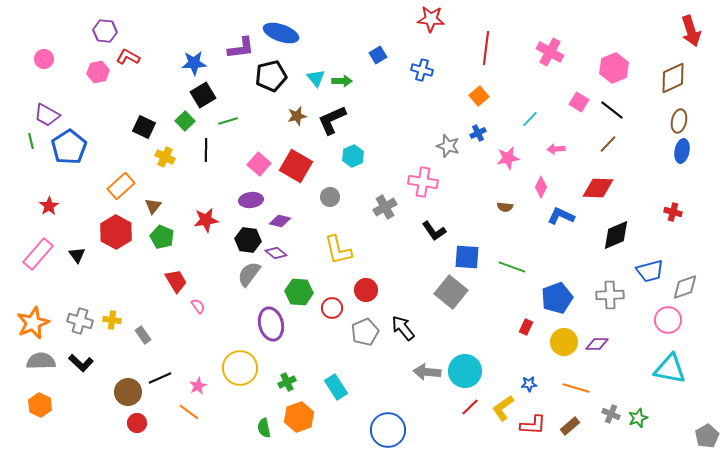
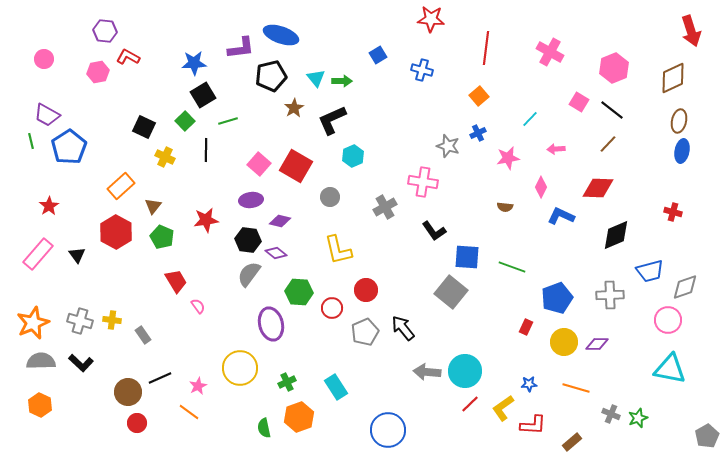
blue ellipse at (281, 33): moved 2 px down
brown star at (297, 116): moved 3 px left, 8 px up; rotated 18 degrees counterclockwise
red line at (470, 407): moved 3 px up
brown rectangle at (570, 426): moved 2 px right, 16 px down
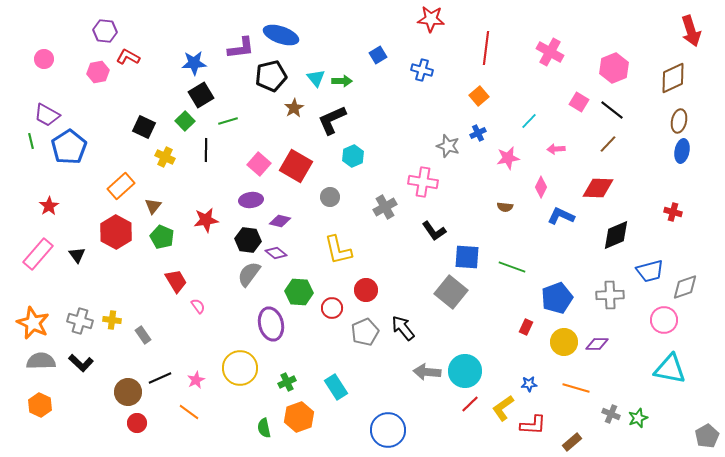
black square at (203, 95): moved 2 px left
cyan line at (530, 119): moved 1 px left, 2 px down
pink circle at (668, 320): moved 4 px left
orange star at (33, 323): rotated 24 degrees counterclockwise
pink star at (198, 386): moved 2 px left, 6 px up
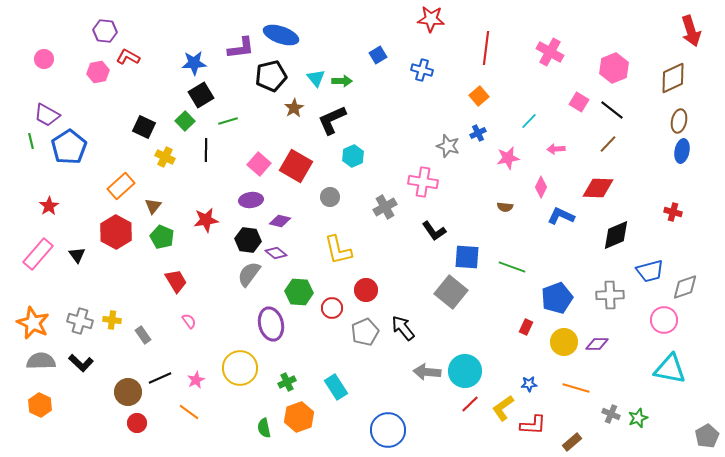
pink semicircle at (198, 306): moved 9 px left, 15 px down
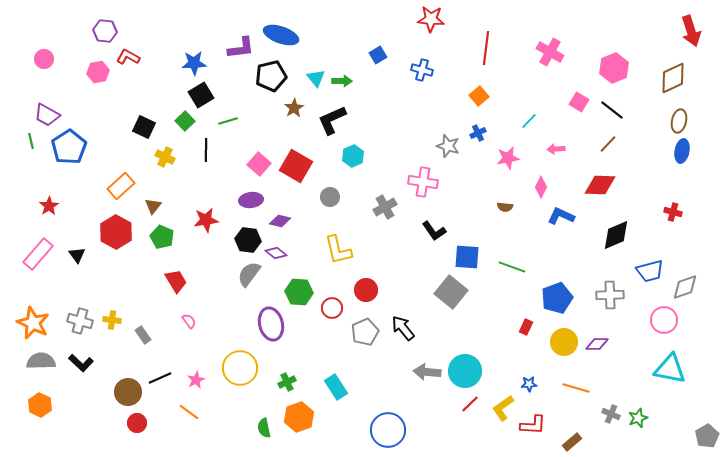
red diamond at (598, 188): moved 2 px right, 3 px up
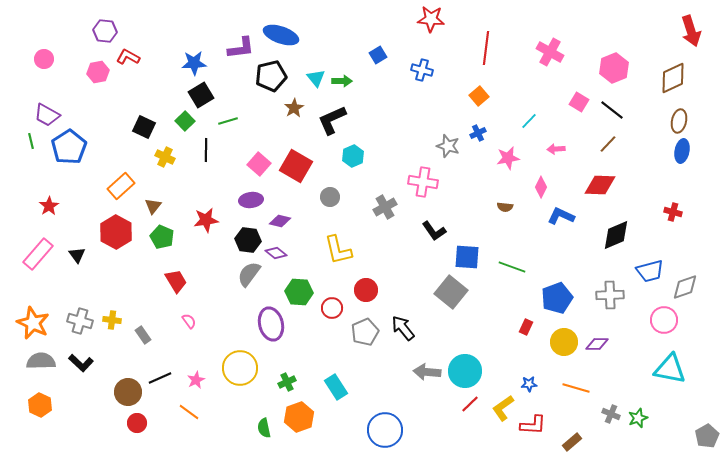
blue circle at (388, 430): moved 3 px left
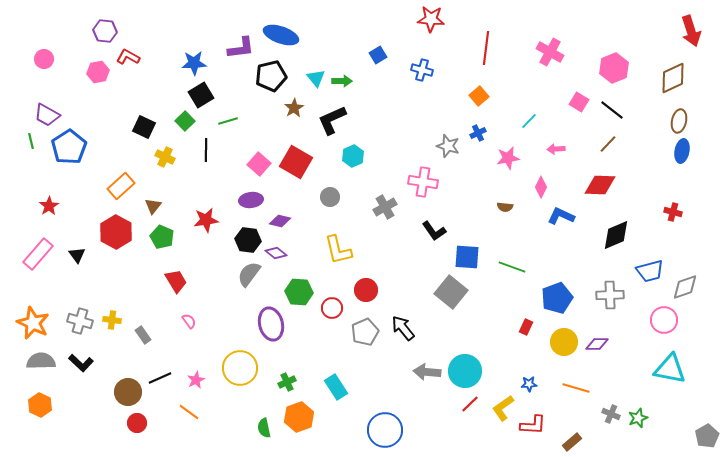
red square at (296, 166): moved 4 px up
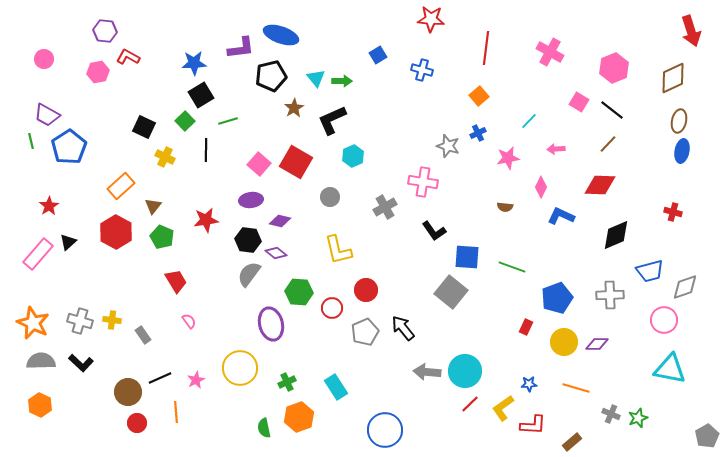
black triangle at (77, 255): moved 9 px left, 13 px up; rotated 24 degrees clockwise
orange line at (189, 412): moved 13 px left; rotated 50 degrees clockwise
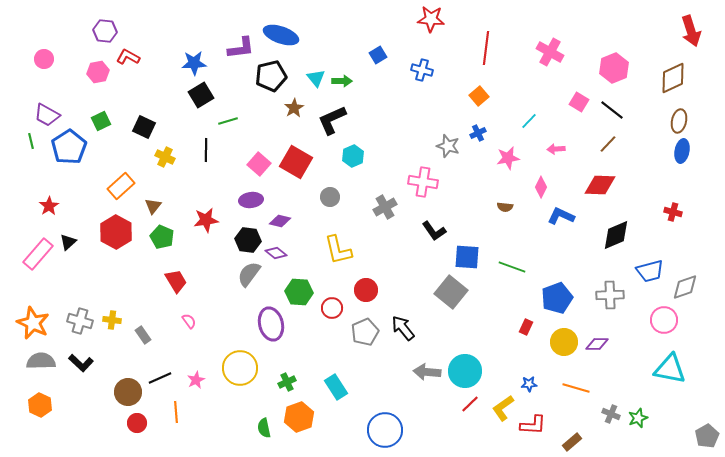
green square at (185, 121): moved 84 px left; rotated 18 degrees clockwise
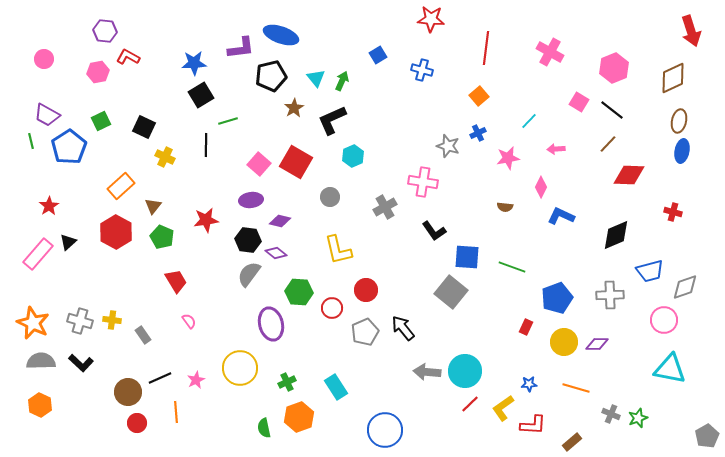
green arrow at (342, 81): rotated 66 degrees counterclockwise
black line at (206, 150): moved 5 px up
red diamond at (600, 185): moved 29 px right, 10 px up
